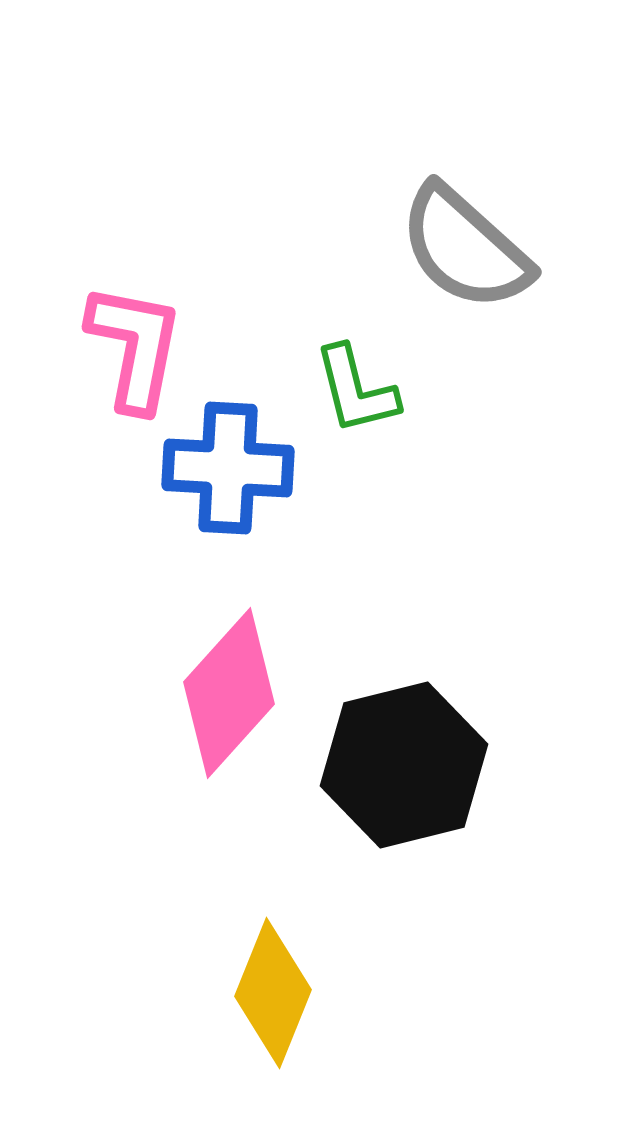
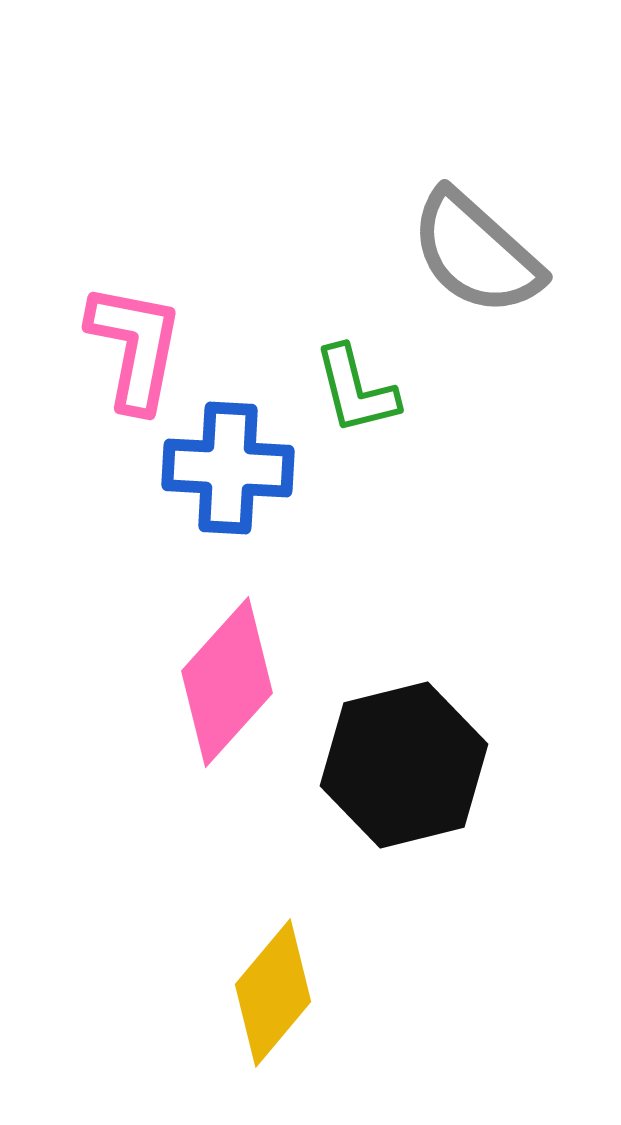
gray semicircle: moved 11 px right, 5 px down
pink diamond: moved 2 px left, 11 px up
yellow diamond: rotated 18 degrees clockwise
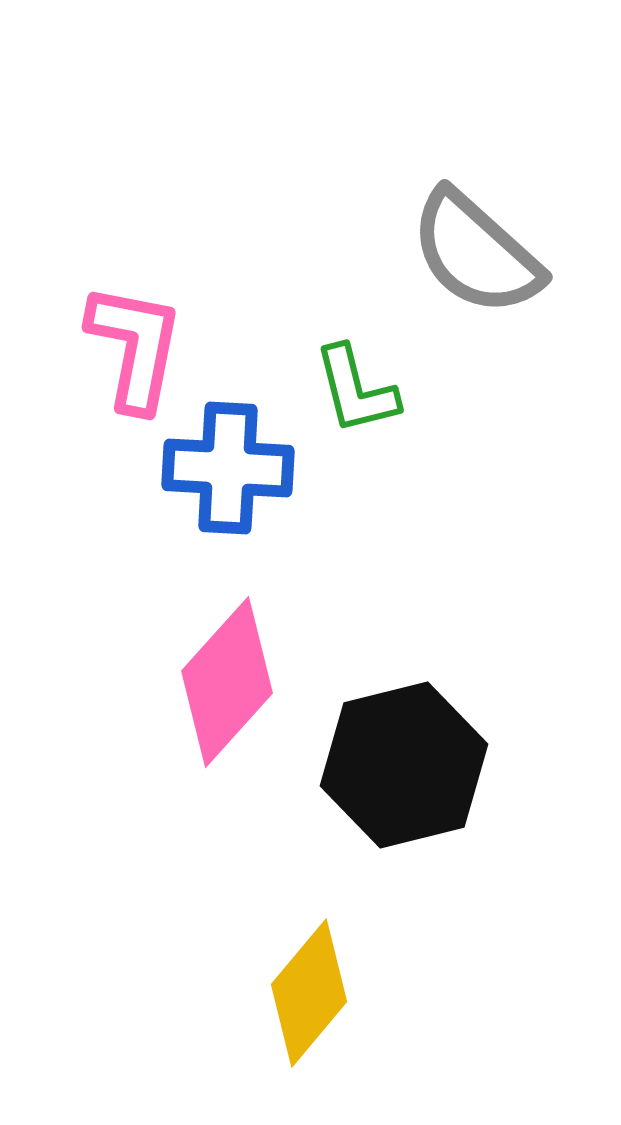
yellow diamond: moved 36 px right
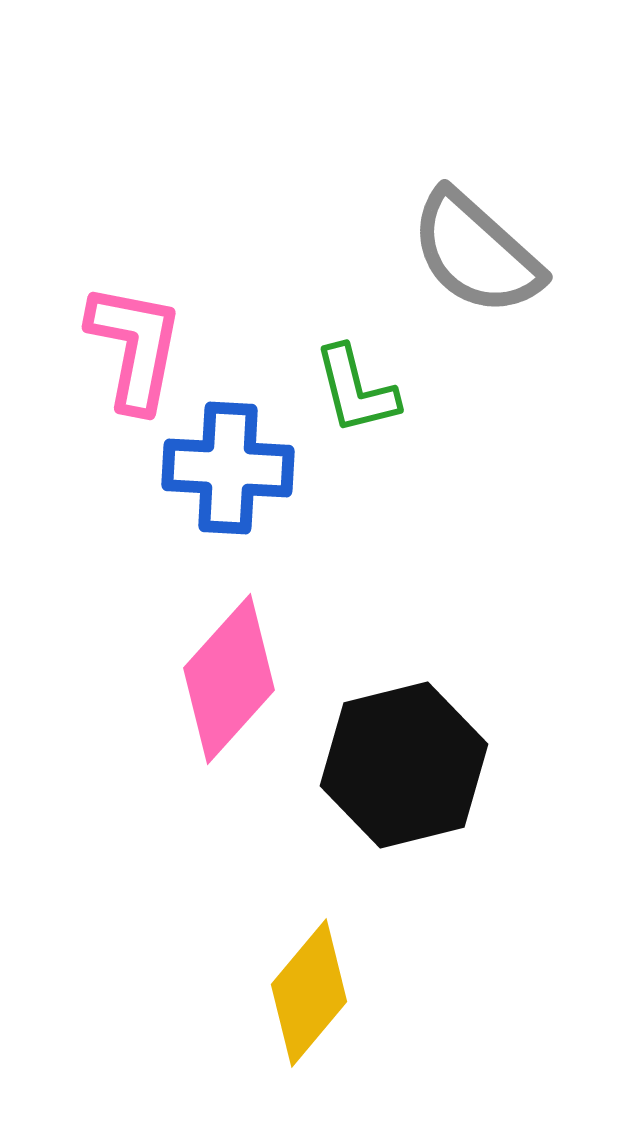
pink diamond: moved 2 px right, 3 px up
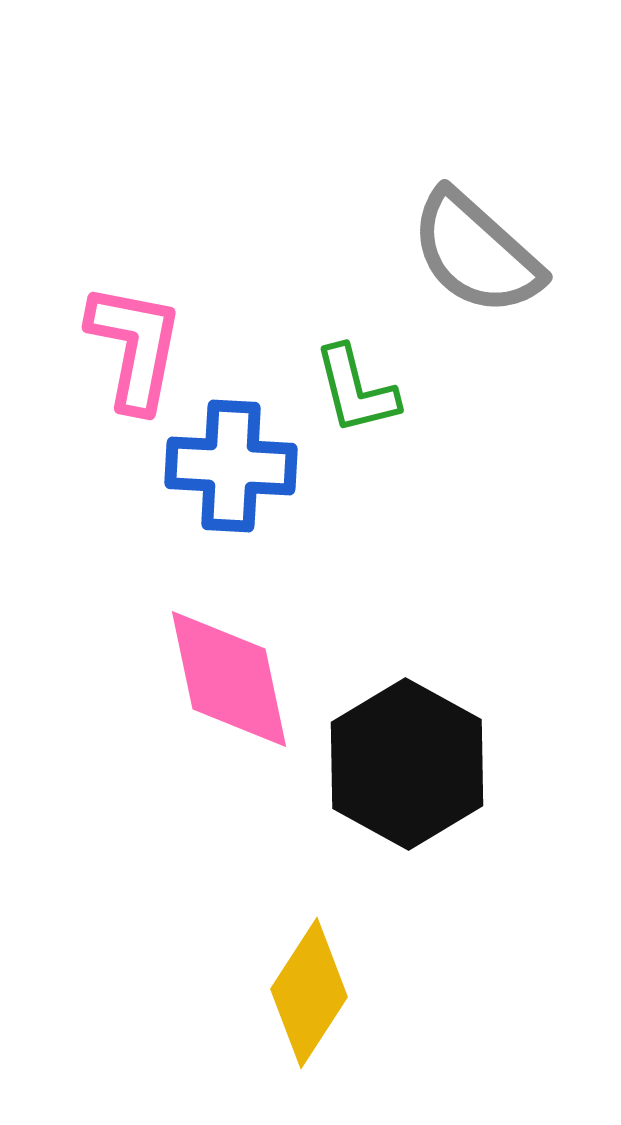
blue cross: moved 3 px right, 2 px up
pink diamond: rotated 54 degrees counterclockwise
black hexagon: moved 3 px right, 1 px up; rotated 17 degrees counterclockwise
yellow diamond: rotated 7 degrees counterclockwise
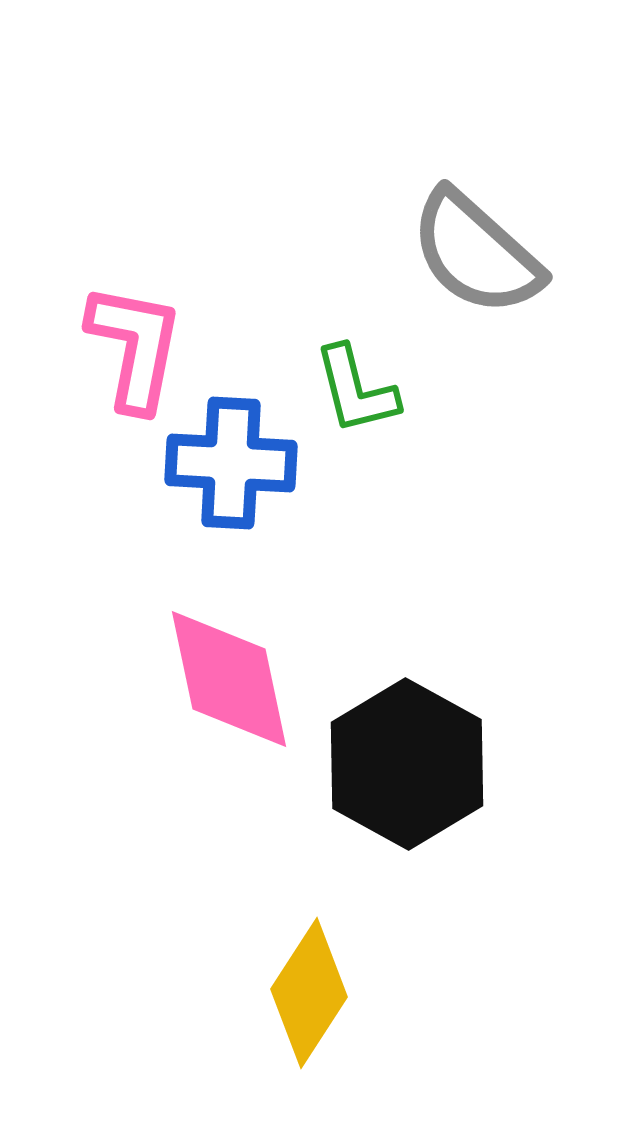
blue cross: moved 3 px up
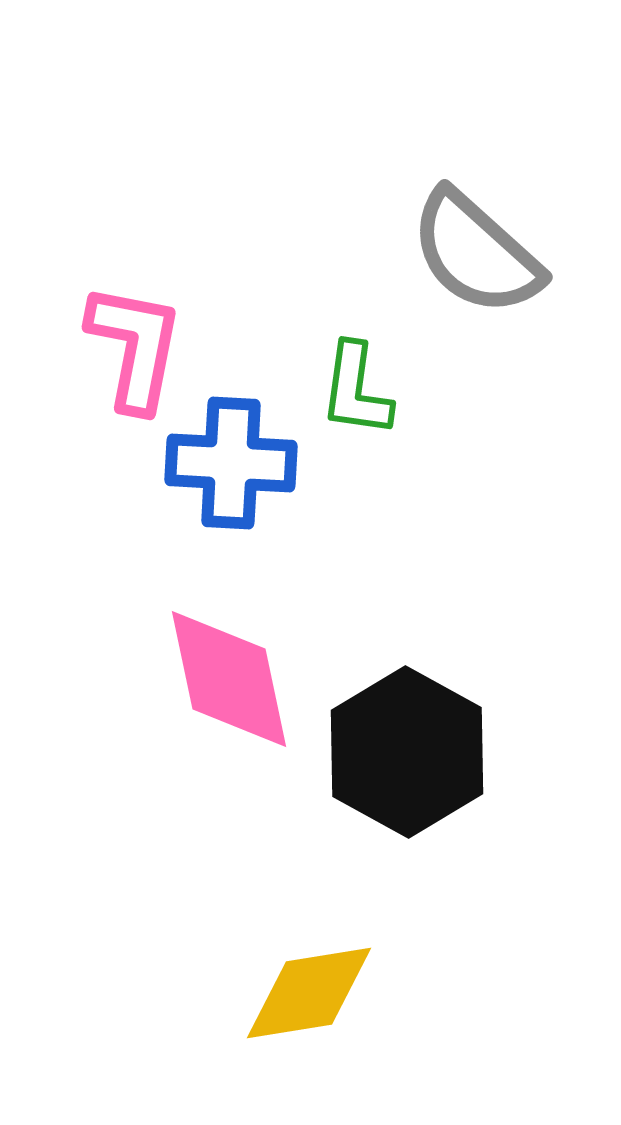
green L-shape: rotated 22 degrees clockwise
black hexagon: moved 12 px up
yellow diamond: rotated 48 degrees clockwise
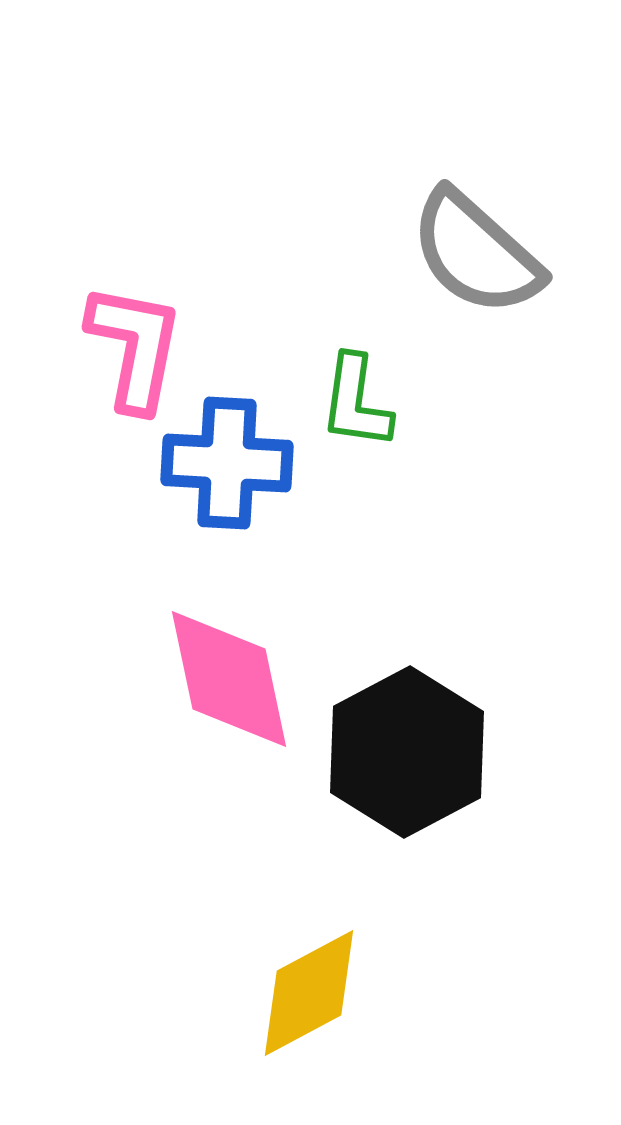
green L-shape: moved 12 px down
blue cross: moved 4 px left
black hexagon: rotated 3 degrees clockwise
yellow diamond: rotated 19 degrees counterclockwise
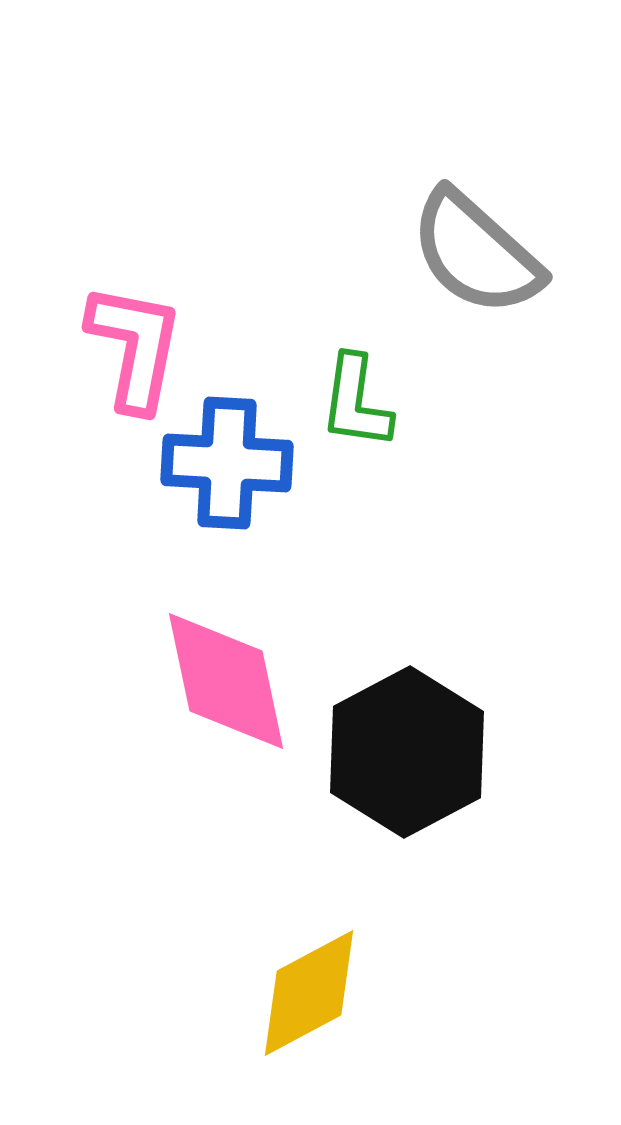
pink diamond: moved 3 px left, 2 px down
